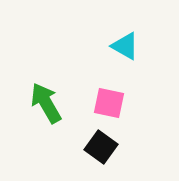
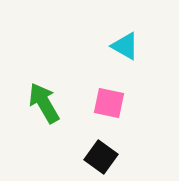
green arrow: moved 2 px left
black square: moved 10 px down
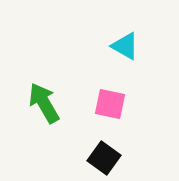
pink square: moved 1 px right, 1 px down
black square: moved 3 px right, 1 px down
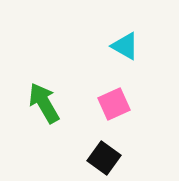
pink square: moved 4 px right; rotated 36 degrees counterclockwise
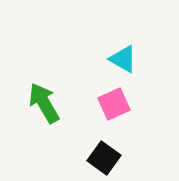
cyan triangle: moved 2 px left, 13 px down
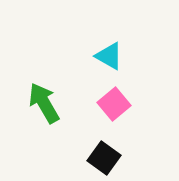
cyan triangle: moved 14 px left, 3 px up
pink square: rotated 16 degrees counterclockwise
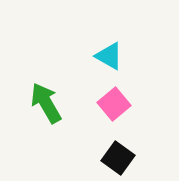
green arrow: moved 2 px right
black square: moved 14 px right
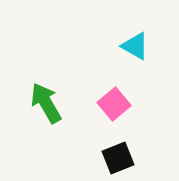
cyan triangle: moved 26 px right, 10 px up
black square: rotated 32 degrees clockwise
